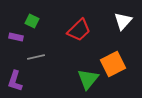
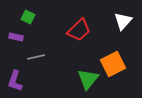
green square: moved 4 px left, 4 px up
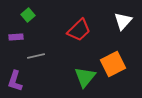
green square: moved 2 px up; rotated 24 degrees clockwise
purple rectangle: rotated 16 degrees counterclockwise
gray line: moved 1 px up
green triangle: moved 3 px left, 2 px up
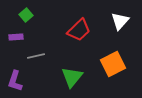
green square: moved 2 px left
white triangle: moved 3 px left
green triangle: moved 13 px left
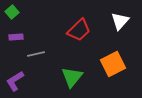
green square: moved 14 px left, 3 px up
gray line: moved 2 px up
purple L-shape: rotated 40 degrees clockwise
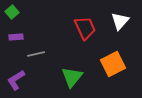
red trapezoid: moved 6 px right, 2 px up; rotated 70 degrees counterclockwise
purple L-shape: moved 1 px right, 1 px up
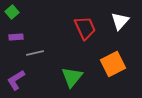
gray line: moved 1 px left, 1 px up
